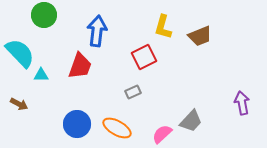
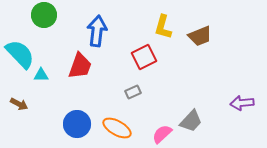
cyan semicircle: moved 1 px down
purple arrow: rotated 85 degrees counterclockwise
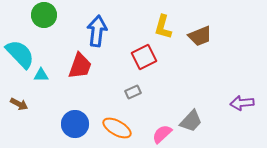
blue circle: moved 2 px left
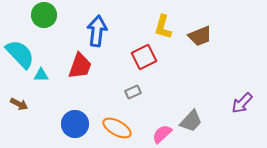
purple arrow: rotated 40 degrees counterclockwise
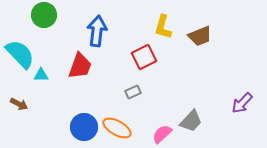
blue circle: moved 9 px right, 3 px down
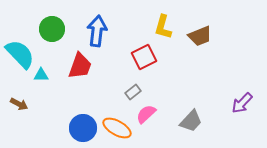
green circle: moved 8 px right, 14 px down
gray rectangle: rotated 14 degrees counterclockwise
blue circle: moved 1 px left, 1 px down
pink semicircle: moved 16 px left, 20 px up
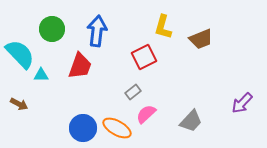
brown trapezoid: moved 1 px right, 3 px down
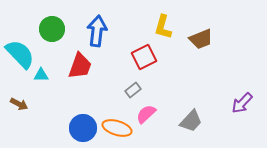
gray rectangle: moved 2 px up
orange ellipse: rotated 12 degrees counterclockwise
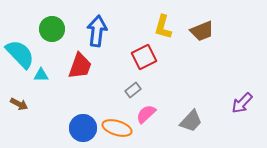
brown trapezoid: moved 1 px right, 8 px up
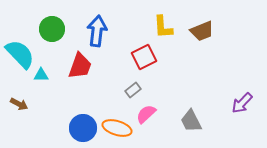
yellow L-shape: rotated 20 degrees counterclockwise
gray trapezoid: rotated 110 degrees clockwise
